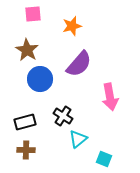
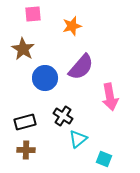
brown star: moved 4 px left, 1 px up
purple semicircle: moved 2 px right, 3 px down
blue circle: moved 5 px right, 1 px up
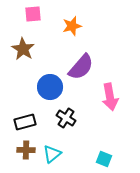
blue circle: moved 5 px right, 9 px down
black cross: moved 3 px right, 2 px down
cyan triangle: moved 26 px left, 15 px down
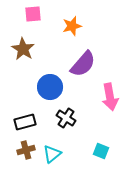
purple semicircle: moved 2 px right, 3 px up
brown cross: rotated 18 degrees counterclockwise
cyan square: moved 3 px left, 8 px up
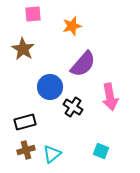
black cross: moved 7 px right, 11 px up
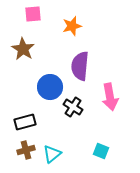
purple semicircle: moved 3 px left, 2 px down; rotated 144 degrees clockwise
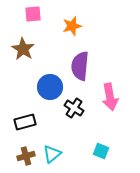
black cross: moved 1 px right, 1 px down
brown cross: moved 6 px down
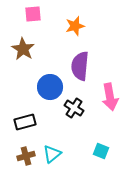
orange star: moved 3 px right
